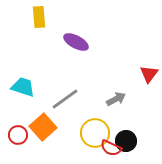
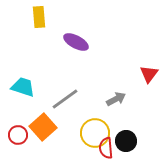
red semicircle: moved 5 px left; rotated 60 degrees clockwise
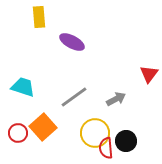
purple ellipse: moved 4 px left
gray line: moved 9 px right, 2 px up
red circle: moved 2 px up
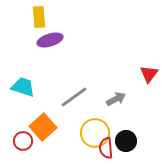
purple ellipse: moved 22 px left, 2 px up; rotated 45 degrees counterclockwise
red circle: moved 5 px right, 8 px down
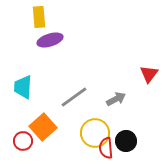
cyan trapezoid: rotated 105 degrees counterclockwise
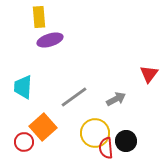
red circle: moved 1 px right, 1 px down
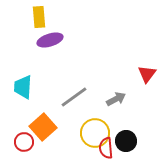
red triangle: moved 2 px left
